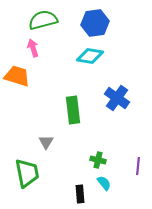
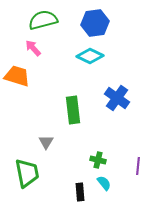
pink arrow: rotated 24 degrees counterclockwise
cyan diamond: rotated 16 degrees clockwise
black rectangle: moved 2 px up
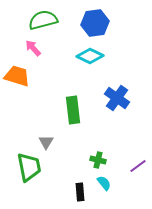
purple line: rotated 48 degrees clockwise
green trapezoid: moved 2 px right, 6 px up
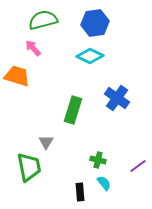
green rectangle: rotated 24 degrees clockwise
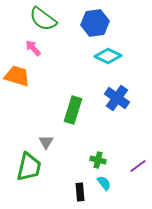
green semicircle: moved 1 px up; rotated 128 degrees counterclockwise
cyan diamond: moved 18 px right
green trapezoid: rotated 24 degrees clockwise
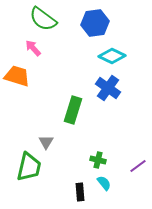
cyan diamond: moved 4 px right
blue cross: moved 9 px left, 10 px up
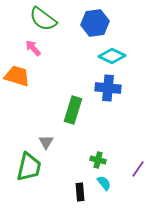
blue cross: rotated 30 degrees counterclockwise
purple line: moved 3 px down; rotated 18 degrees counterclockwise
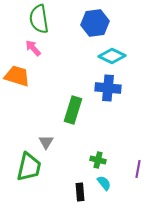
green semicircle: moved 4 px left; rotated 44 degrees clockwise
purple line: rotated 24 degrees counterclockwise
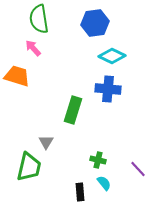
blue cross: moved 1 px down
purple line: rotated 54 degrees counterclockwise
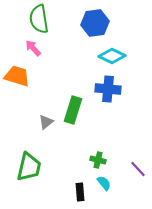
gray triangle: moved 20 px up; rotated 21 degrees clockwise
